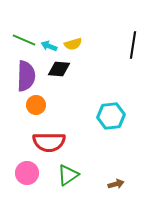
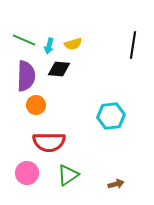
cyan arrow: rotated 98 degrees counterclockwise
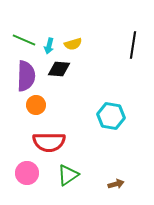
cyan hexagon: rotated 16 degrees clockwise
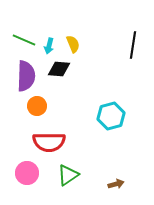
yellow semicircle: rotated 96 degrees counterclockwise
orange circle: moved 1 px right, 1 px down
cyan hexagon: rotated 24 degrees counterclockwise
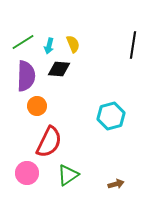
green line: moved 1 px left, 2 px down; rotated 55 degrees counterclockwise
red semicircle: rotated 64 degrees counterclockwise
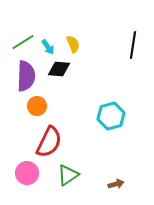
cyan arrow: moved 1 px left, 1 px down; rotated 49 degrees counterclockwise
